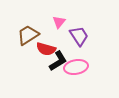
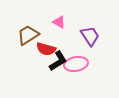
pink triangle: rotated 40 degrees counterclockwise
purple trapezoid: moved 11 px right
pink ellipse: moved 3 px up
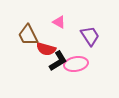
brown trapezoid: rotated 85 degrees counterclockwise
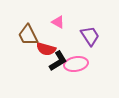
pink triangle: moved 1 px left
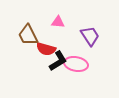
pink triangle: rotated 24 degrees counterclockwise
pink ellipse: rotated 20 degrees clockwise
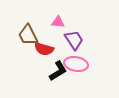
purple trapezoid: moved 16 px left, 4 px down
red semicircle: moved 2 px left
black L-shape: moved 10 px down
